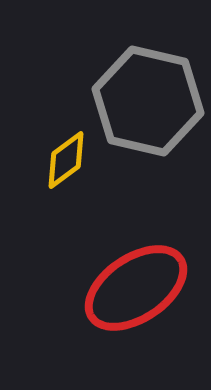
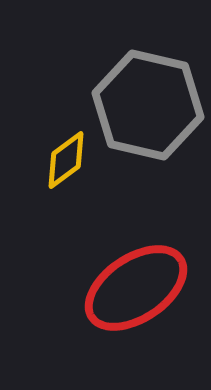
gray hexagon: moved 4 px down
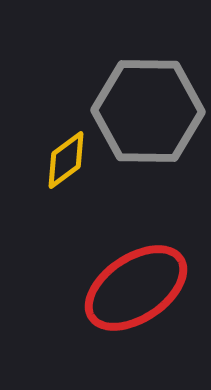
gray hexagon: moved 6 px down; rotated 12 degrees counterclockwise
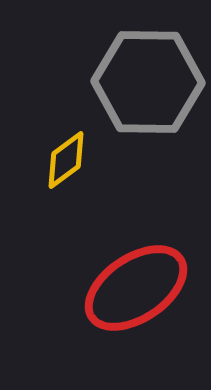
gray hexagon: moved 29 px up
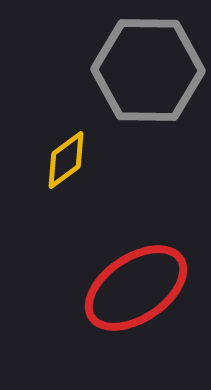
gray hexagon: moved 12 px up
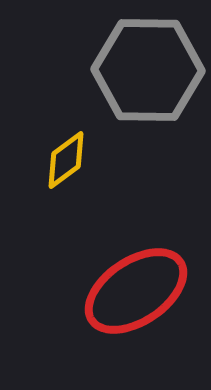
red ellipse: moved 3 px down
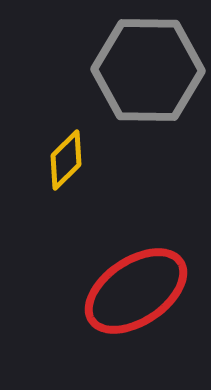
yellow diamond: rotated 8 degrees counterclockwise
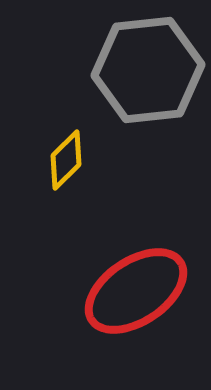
gray hexagon: rotated 7 degrees counterclockwise
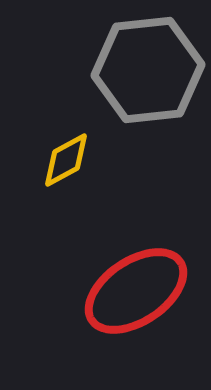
yellow diamond: rotated 16 degrees clockwise
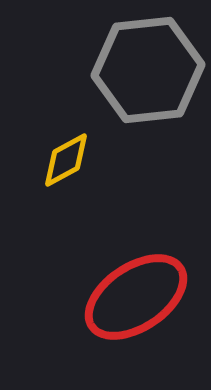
red ellipse: moved 6 px down
